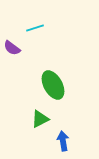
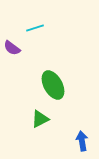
blue arrow: moved 19 px right
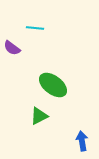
cyan line: rotated 24 degrees clockwise
green ellipse: rotated 24 degrees counterclockwise
green triangle: moved 1 px left, 3 px up
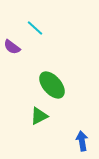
cyan line: rotated 36 degrees clockwise
purple semicircle: moved 1 px up
green ellipse: moved 1 px left; rotated 12 degrees clockwise
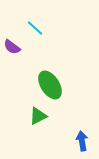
green ellipse: moved 2 px left; rotated 8 degrees clockwise
green triangle: moved 1 px left
